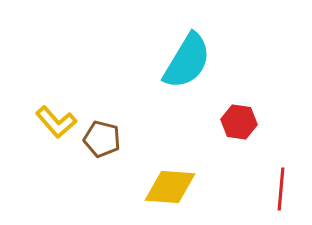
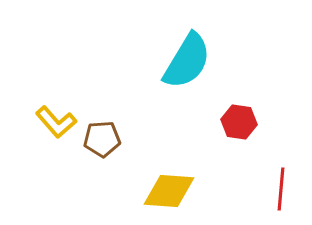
brown pentagon: rotated 18 degrees counterclockwise
yellow diamond: moved 1 px left, 4 px down
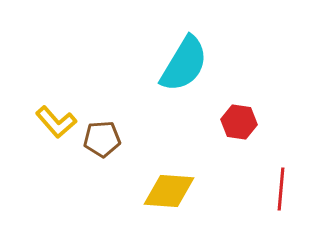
cyan semicircle: moved 3 px left, 3 px down
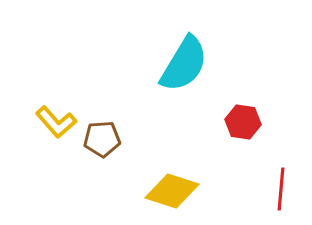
red hexagon: moved 4 px right
yellow diamond: moved 3 px right; rotated 14 degrees clockwise
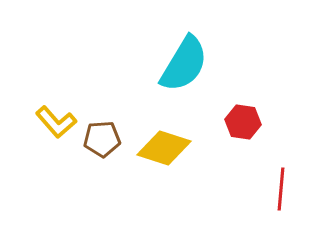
yellow diamond: moved 8 px left, 43 px up
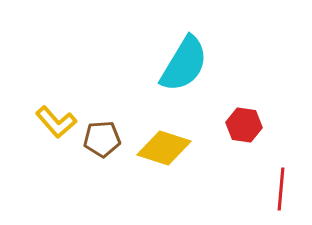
red hexagon: moved 1 px right, 3 px down
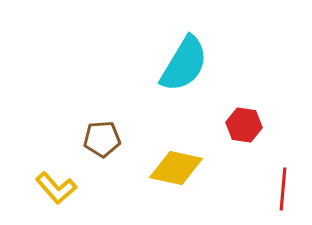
yellow L-shape: moved 66 px down
yellow diamond: moved 12 px right, 20 px down; rotated 6 degrees counterclockwise
red line: moved 2 px right
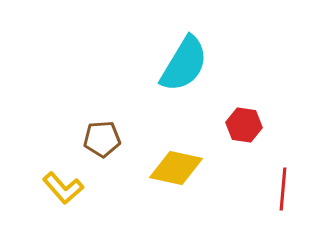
yellow L-shape: moved 7 px right
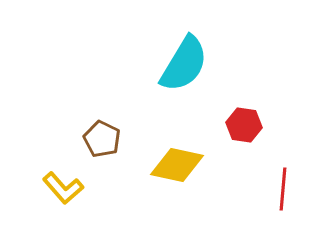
brown pentagon: rotated 30 degrees clockwise
yellow diamond: moved 1 px right, 3 px up
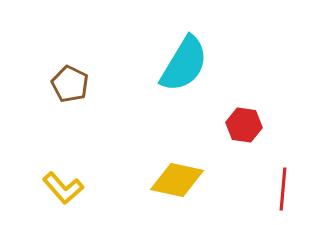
brown pentagon: moved 32 px left, 55 px up
yellow diamond: moved 15 px down
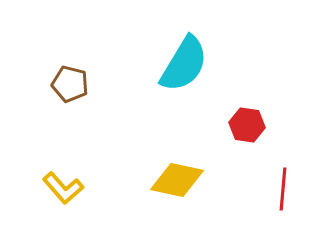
brown pentagon: rotated 12 degrees counterclockwise
red hexagon: moved 3 px right
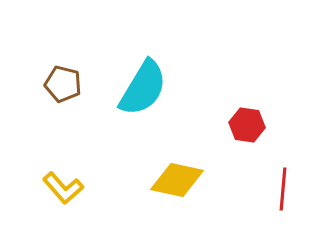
cyan semicircle: moved 41 px left, 24 px down
brown pentagon: moved 7 px left
